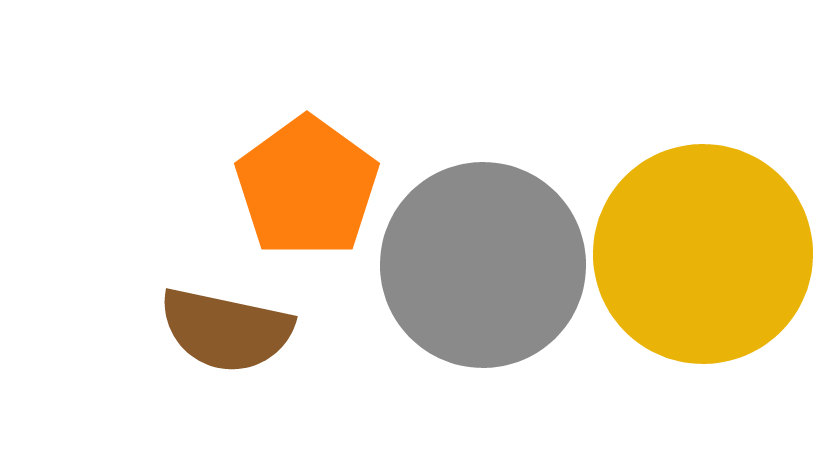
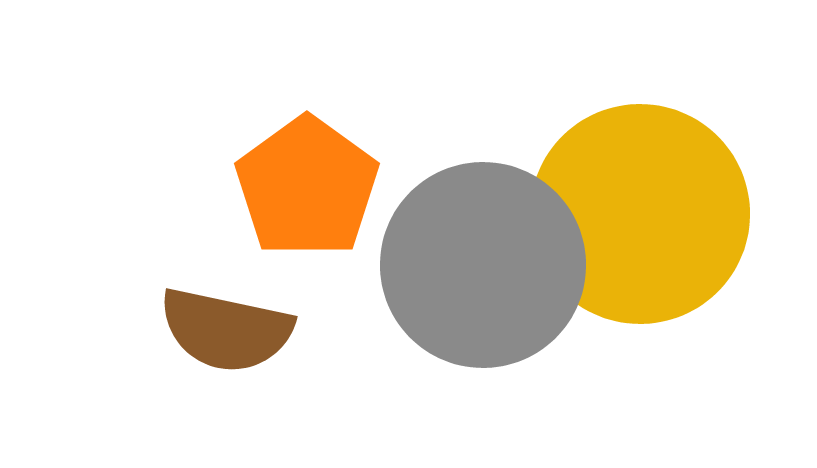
yellow circle: moved 63 px left, 40 px up
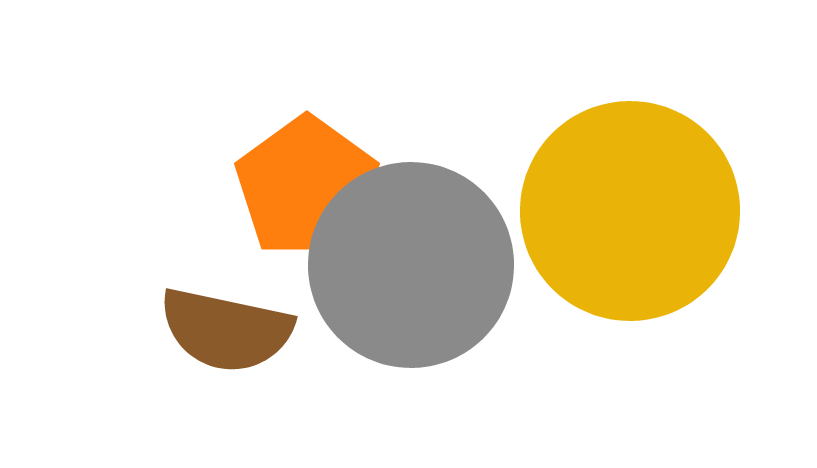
yellow circle: moved 10 px left, 3 px up
gray circle: moved 72 px left
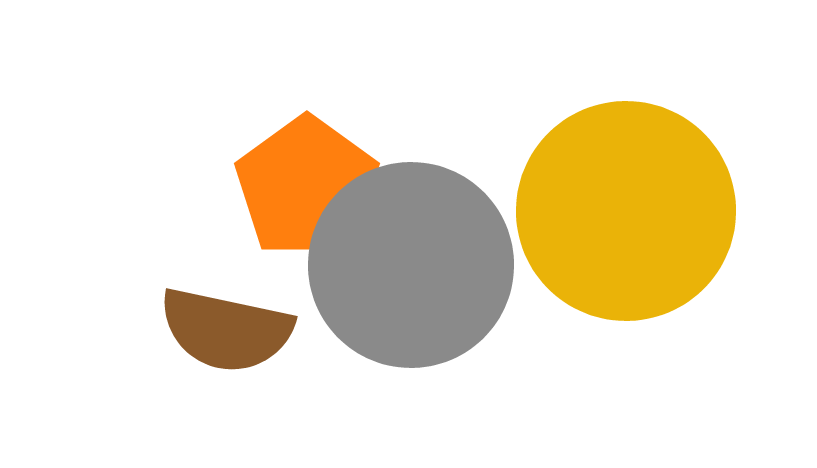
yellow circle: moved 4 px left
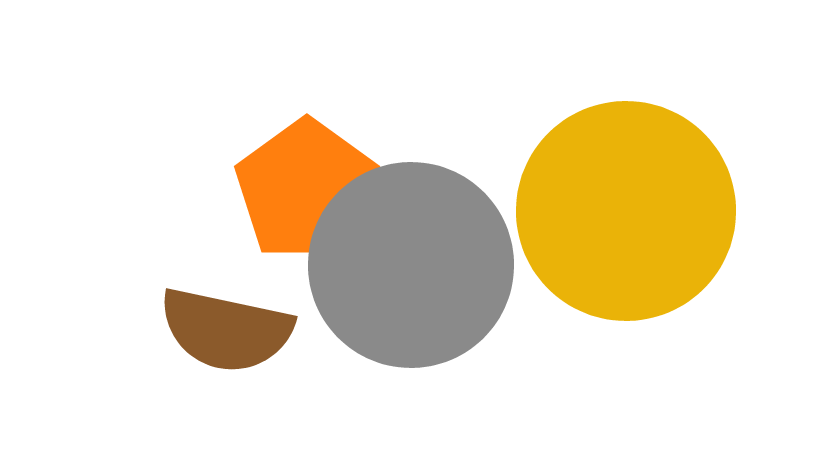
orange pentagon: moved 3 px down
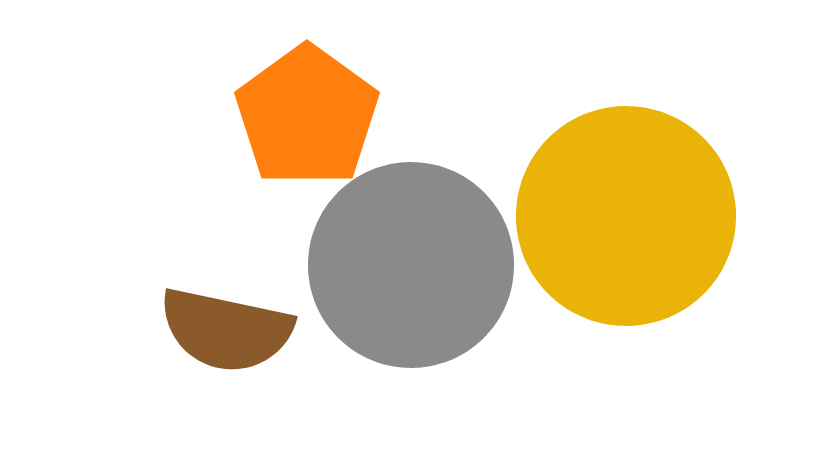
orange pentagon: moved 74 px up
yellow circle: moved 5 px down
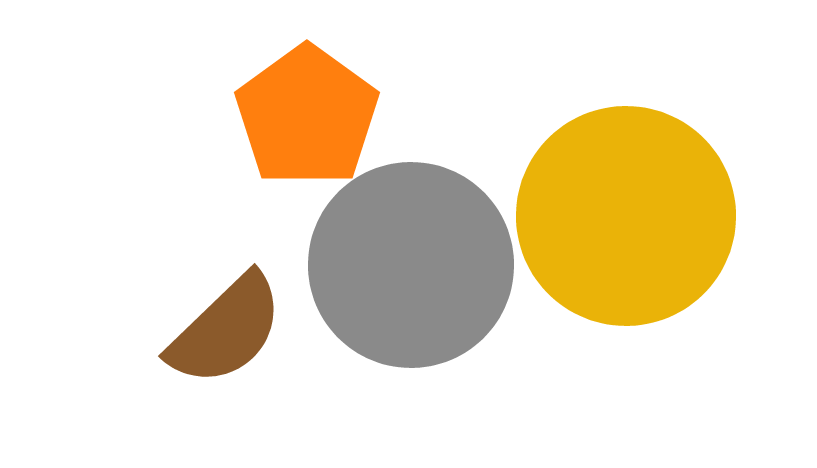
brown semicircle: rotated 56 degrees counterclockwise
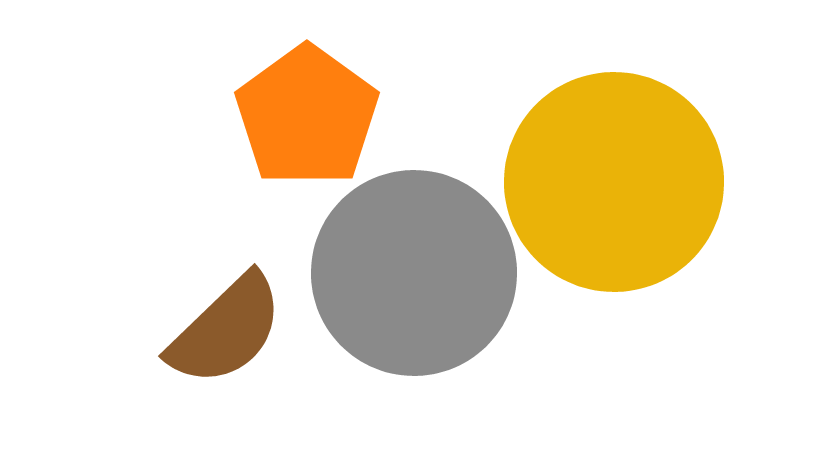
yellow circle: moved 12 px left, 34 px up
gray circle: moved 3 px right, 8 px down
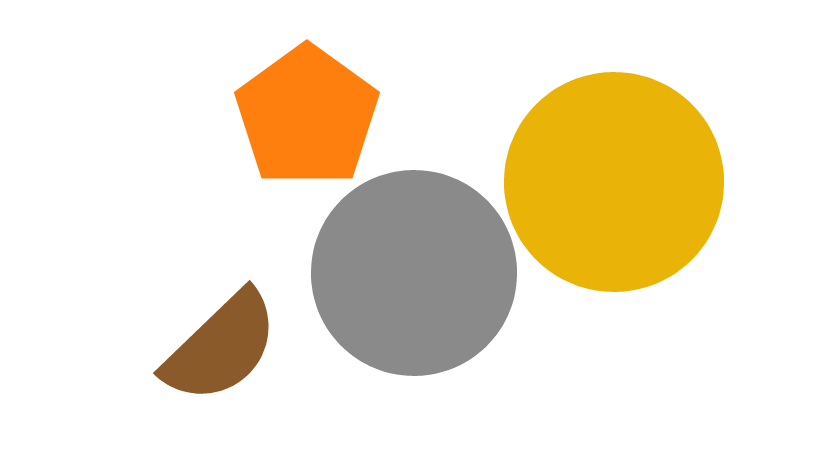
brown semicircle: moved 5 px left, 17 px down
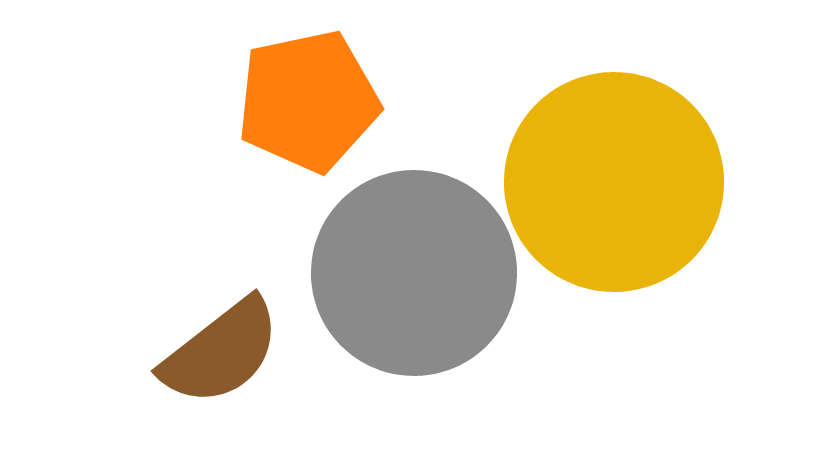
orange pentagon: moved 1 px right, 15 px up; rotated 24 degrees clockwise
brown semicircle: moved 5 px down; rotated 6 degrees clockwise
